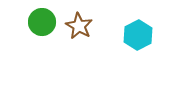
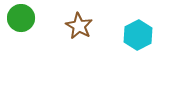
green circle: moved 21 px left, 4 px up
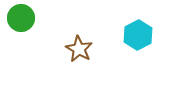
brown star: moved 23 px down
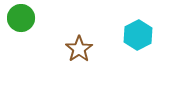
brown star: rotated 8 degrees clockwise
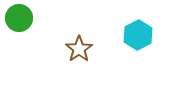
green circle: moved 2 px left
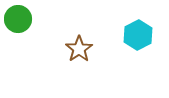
green circle: moved 1 px left, 1 px down
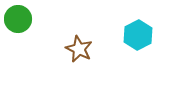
brown star: rotated 12 degrees counterclockwise
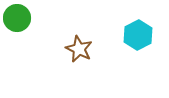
green circle: moved 1 px left, 1 px up
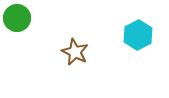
brown star: moved 4 px left, 3 px down
